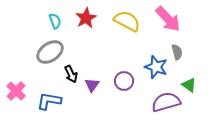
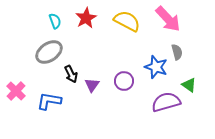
gray ellipse: moved 1 px left
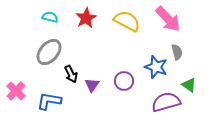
cyan semicircle: moved 5 px left, 4 px up; rotated 56 degrees counterclockwise
gray ellipse: rotated 16 degrees counterclockwise
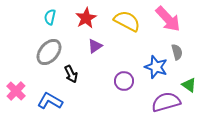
cyan semicircle: rotated 91 degrees counterclockwise
purple triangle: moved 3 px right, 39 px up; rotated 21 degrees clockwise
blue L-shape: moved 1 px right; rotated 20 degrees clockwise
